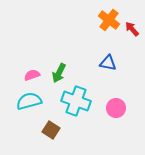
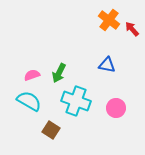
blue triangle: moved 1 px left, 2 px down
cyan semicircle: rotated 45 degrees clockwise
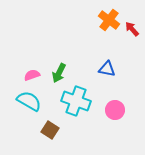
blue triangle: moved 4 px down
pink circle: moved 1 px left, 2 px down
brown square: moved 1 px left
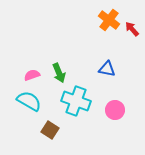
green arrow: rotated 48 degrees counterclockwise
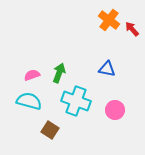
green arrow: rotated 138 degrees counterclockwise
cyan semicircle: rotated 15 degrees counterclockwise
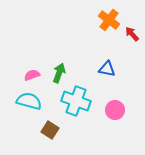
red arrow: moved 5 px down
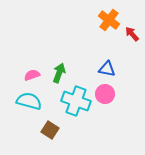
pink circle: moved 10 px left, 16 px up
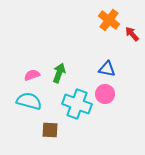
cyan cross: moved 1 px right, 3 px down
brown square: rotated 30 degrees counterclockwise
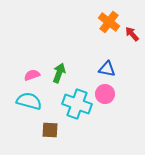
orange cross: moved 2 px down
